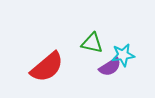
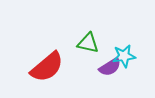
green triangle: moved 4 px left
cyan star: moved 1 px right, 1 px down
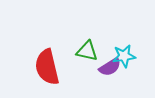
green triangle: moved 1 px left, 8 px down
red semicircle: rotated 117 degrees clockwise
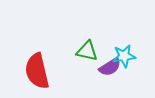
red semicircle: moved 10 px left, 4 px down
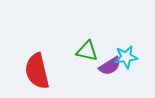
cyan star: moved 2 px right, 1 px down
purple semicircle: moved 1 px up
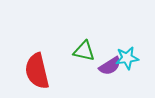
green triangle: moved 3 px left
cyan star: moved 1 px right, 1 px down
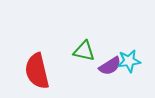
cyan star: moved 2 px right, 3 px down
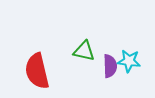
cyan star: rotated 15 degrees clockwise
purple semicircle: rotated 60 degrees counterclockwise
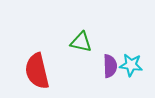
green triangle: moved 3 px left, 9 px up
cyan star: moved 2 px right, 4 px down
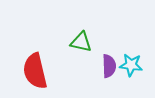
purple semicircle: moved 1 px left
red semicircle: moved 2 px left
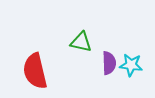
purple semicircle: moved 3 px up
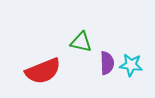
purple semicircle: moved 2 px left
red semicircle: moved 8 px right; rotated 99 degrees counterclockwise
